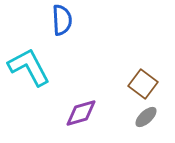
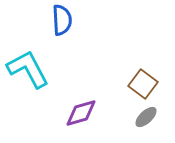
cyan L-shape: moved 1 px left, 2 px down
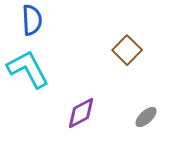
blue semicircle: moved 30 px left
brown square: moved 16 px left, 34 px up; rotated 8 degrees clockwise
purple diamond: rotated 12 degrees counterclockwise
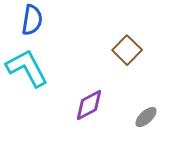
blue semicircle: rotated 12 degrees clockwise
cyan L-shape: moved 1 px left, 1 px up
purple diamond: moved 8 px right, 8 px up
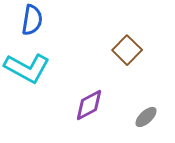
cyan L-shape: rotated 147 degrees clockwise
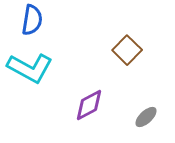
cyan L-shape: moved 3 px right
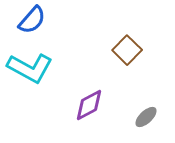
blue semicircle: rotated 32 degrees clockwise
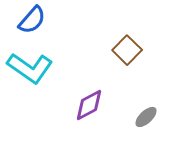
cyan L-shape: rotated 6 degrees clockwise
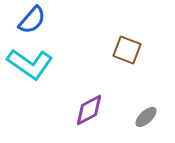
brown square: rotated 24 degrees counterclockwise
cyan L-shape: moved 4 px up
purple diamond: moved 5 px down
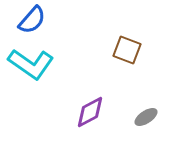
cyan L-shape: moved 1 px right
purple diamond: moved 1 px right, 2 px down
gray ellipse: rotated 10 degrees clockwise
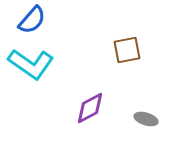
brown square: rotated 32 degrees counterclockwise
purple diamond: moved 4 px up
gray ellipse: moved 2 px down; rotated 50 degrees clockwise
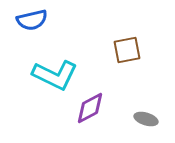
blue semicircle: rotated 36 degrees clockwise
cyan L-shape: moved 24 px right, 11 px down; rotated 9 degrees counterclockwise
